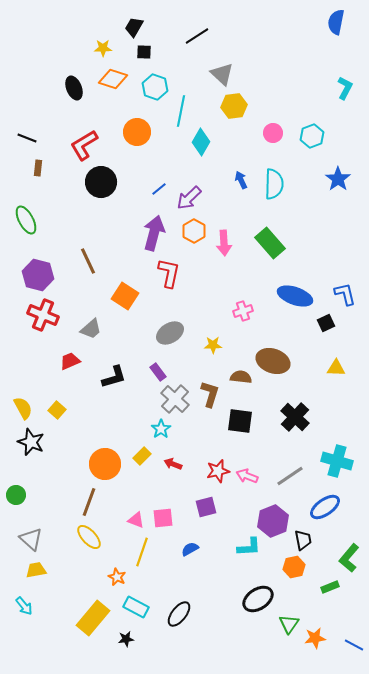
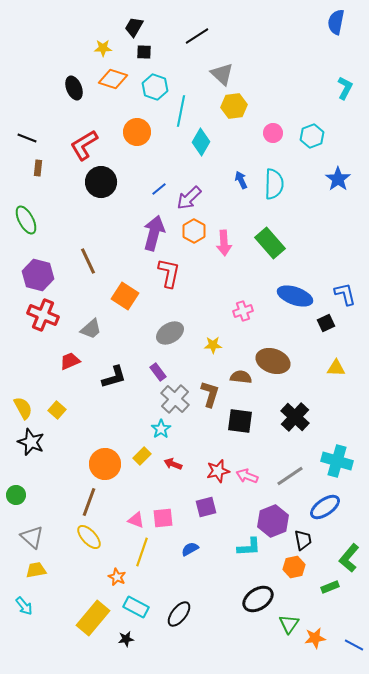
gray triangle at (31, 539): moved 1 px right, 2 px up
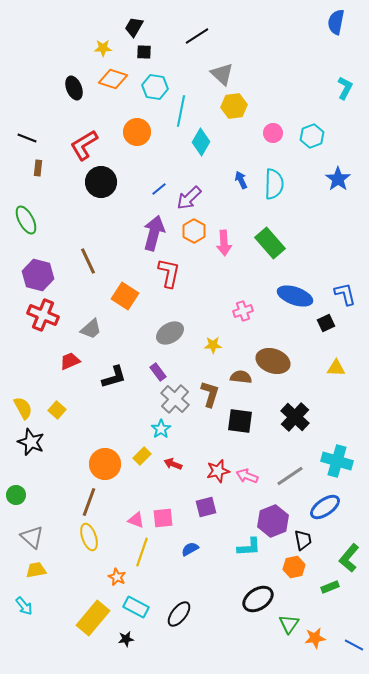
cyan hexagon at (155, 87): rotated 10 degrees counterclockwise
yellow ellipse at (89, 537): rotated 24 degrees clockwise
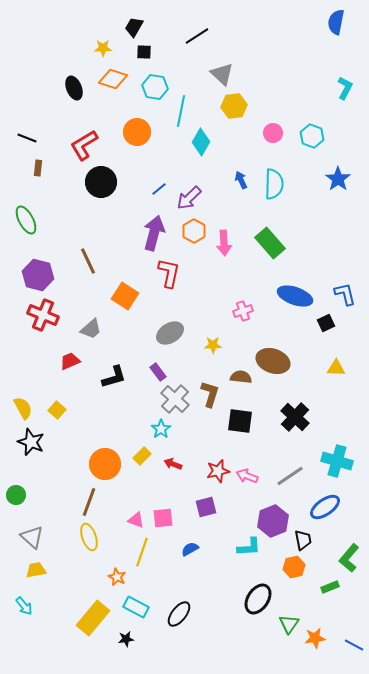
cyan hexagon at (312, 136): rotated 20 degrees counterclockwise
black ellipse at (258, 599): rotated 24 degrees counterclockwise
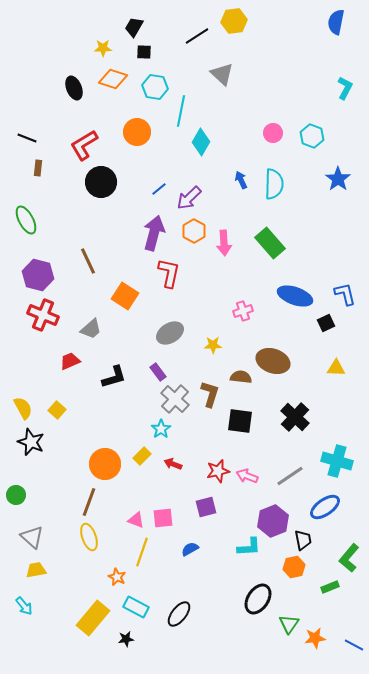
yellow hexagon at (234, 106): moved 85 px up
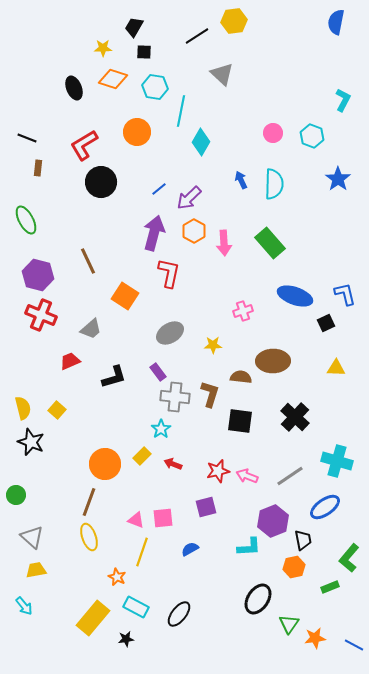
cyan L-shape at (345, 88): moved 2 px left, 12 px down
red cross at (43, 315): moved 2 px left
brown ellipse at (273, 361): rotated 20 degrees counterclockwise
gray cross at (175, 399): moved 2 px up; rotated 36 degrees counterclockwise
yellow semicircle at (23, 408): rotated 15 degrees clockwise
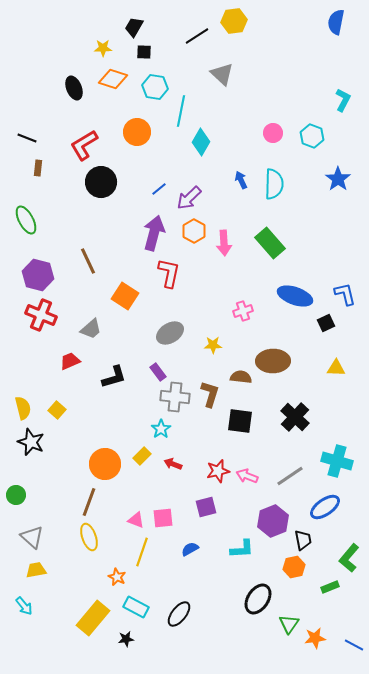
cyan L-shape at (249, 547): moved 7 px left, 2 px down
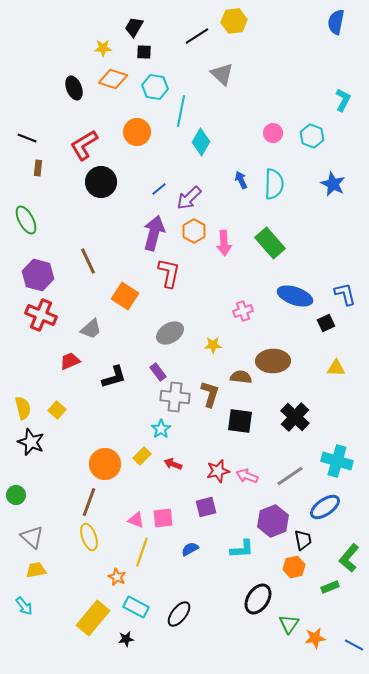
blue star at (338, 179): moved 5 px left, 5 px down; rotated 10 degrees counterclockwise
